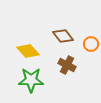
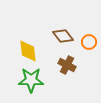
orange circle: moved 2 px left, 2 px up
yellow diamond: rotated 35 degrees clockwise
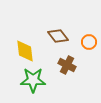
brown diamond: moved 5 px left
yellow diamond: moved 3 px left
green star: moved 2 px right
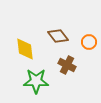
yellow diamond: moved 2 px up
green star: moved 3 px right, 1 px down
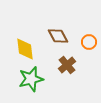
brown diamond: rotated 10 degrees clockwise
brown cross: rotated 24 degrees clockwise
green star: moved 5 px left, 2 px up; rotated 15 degrees counterclockwise
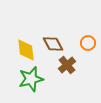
brown diamond: moved 5 px left, 8 px down
orange circle: moved 1 px left, 1 px down
yellow diamond: moved 1 px right, 1 px down
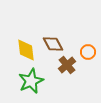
orange circle: moved 9 px down
green star: moved 2 px down; rotated 10 degrees counterclockwise
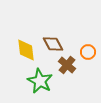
brown cross: rotated 12 degrees counterclockwise
green star: moved 9 px right; rotated 20 degrees counterclockwise
